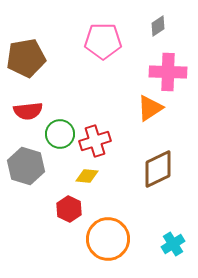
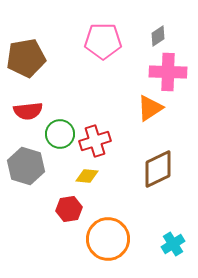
gray diamond: moved 10 px down
red hexagon: rotated 25 degrees clockwise
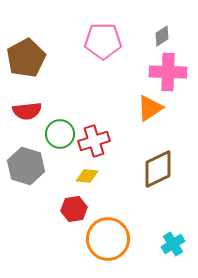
gray diamond: moved 4 px right
brown pentagon: rotated 18 degrees counterclockwise
red semicircle: moved 1 px left
red cross: moved 1 px left
red hexagon: moved 5 px right
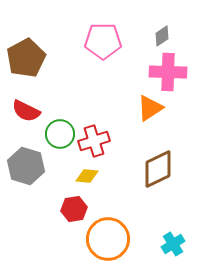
red semicircle: moved 1 px left; rotated 32 degrees clockwise
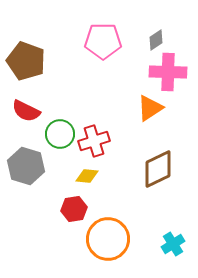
gray diamond: moved 6 px left, 4 px down
brown pentagon: moved 3 px down; rotated 24 degrees counterclockwise
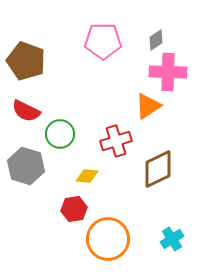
orange triangle: moved 2 px left, 2 px up
red cross: moved 22 px right
cyan cross: moved 1 px left, 5 px up
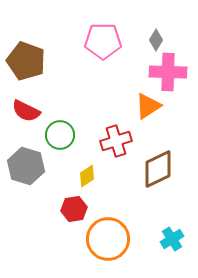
gray diamond: rotated 25 degrees counterclockwise
green circle: moved 1 px down
yellow diamond: rotated 40 degrees counterclockwise
